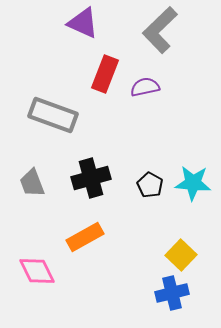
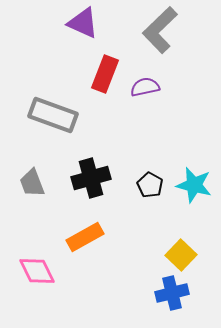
cyan star: moved 1 px right, 2 px down; rotated 9 degrees clockwise
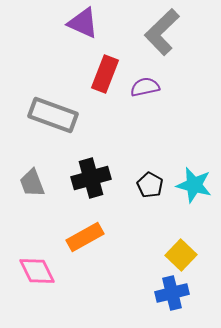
gray L-shape: moved 2 px right, 2 px down
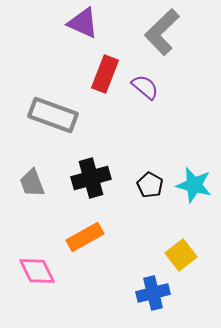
purple semicircle: rotated 52 degrees clockwise
yellow square: rotated 8 degrees clockwise
blue cross: moved 19 px left
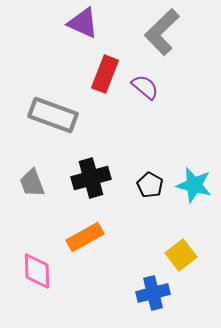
pink diamond: rotated 24 degrees clockwise
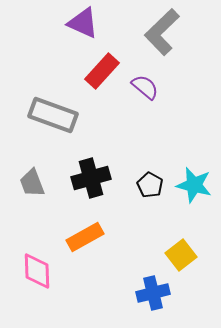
red rectangle: moved 3 px left, 3 px up; rotated 21 degrees clockwise
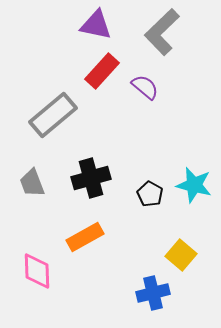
purple triangle: moved 13 px right, 2 px down; rotated 12 degrees counterclockwise
gray rectangle: rotated 60 degrees counterclockwise
black pentagon: moved 9 px down
yellow square: rotated 12 degrees counterclockwise
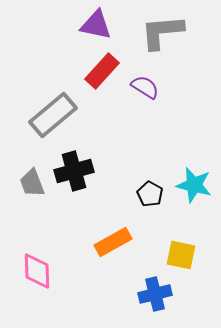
gray L-shape: rotated 39 degrees clockwise
purple semicircle: rotated 8 degrees counterclockwise
black cross: moved 17 px left, 7 px up
orange rectangle: moved 28 px right, 5 px down
yellow square: rotated 28 degrees counterclockwise
blue cross: moved 2 px right, 1 px down
